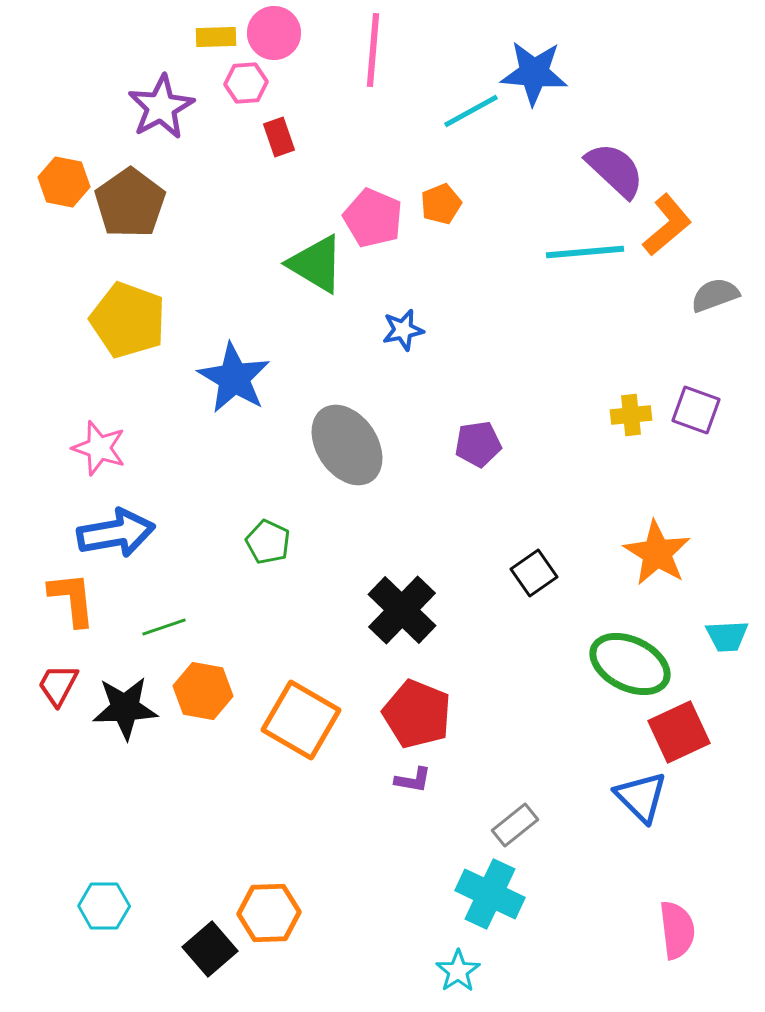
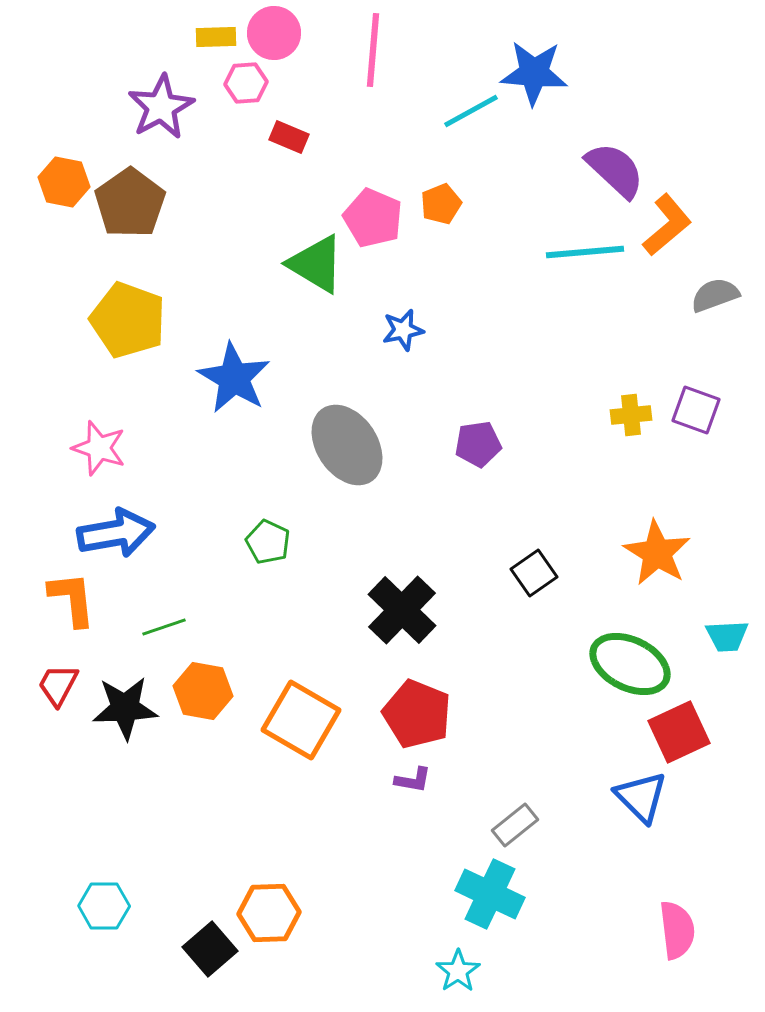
red rectangle at (279, 137): moved 10 px right; rotated 48 degrees counterclockwise
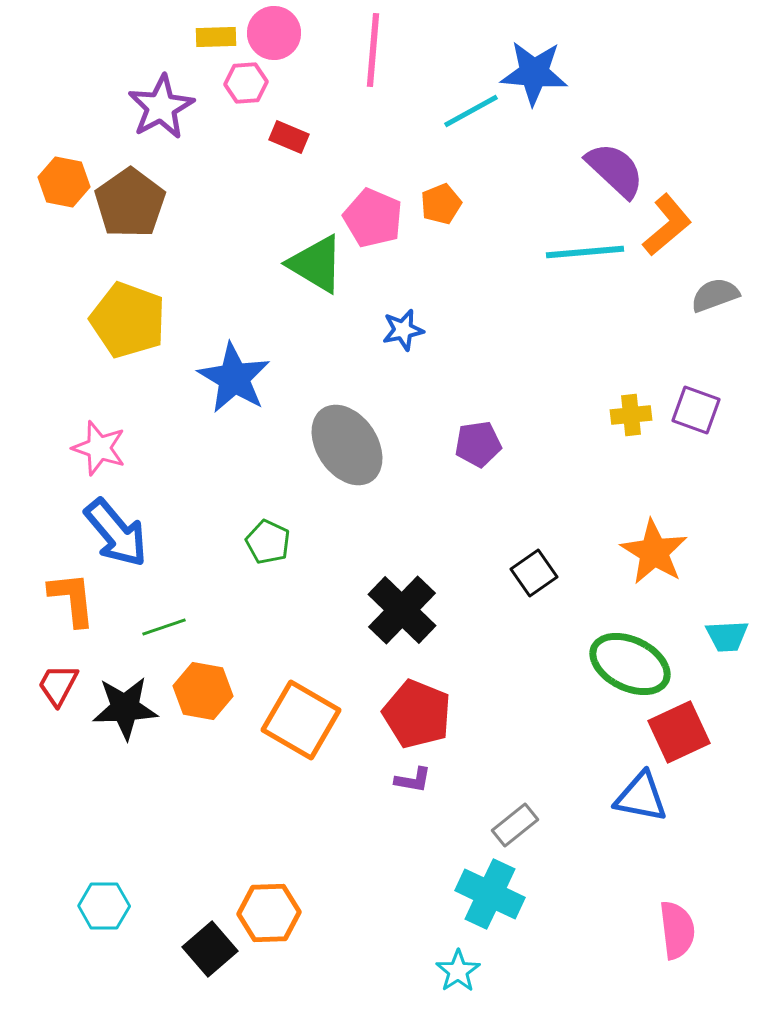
blue arrow at (116, 533): rotated 60 degrees clockwise
orange star at (657, 553): moved 3 px left, 1 px up
blue triangle at (641, 797): rotated 34 degrees counterclockwise
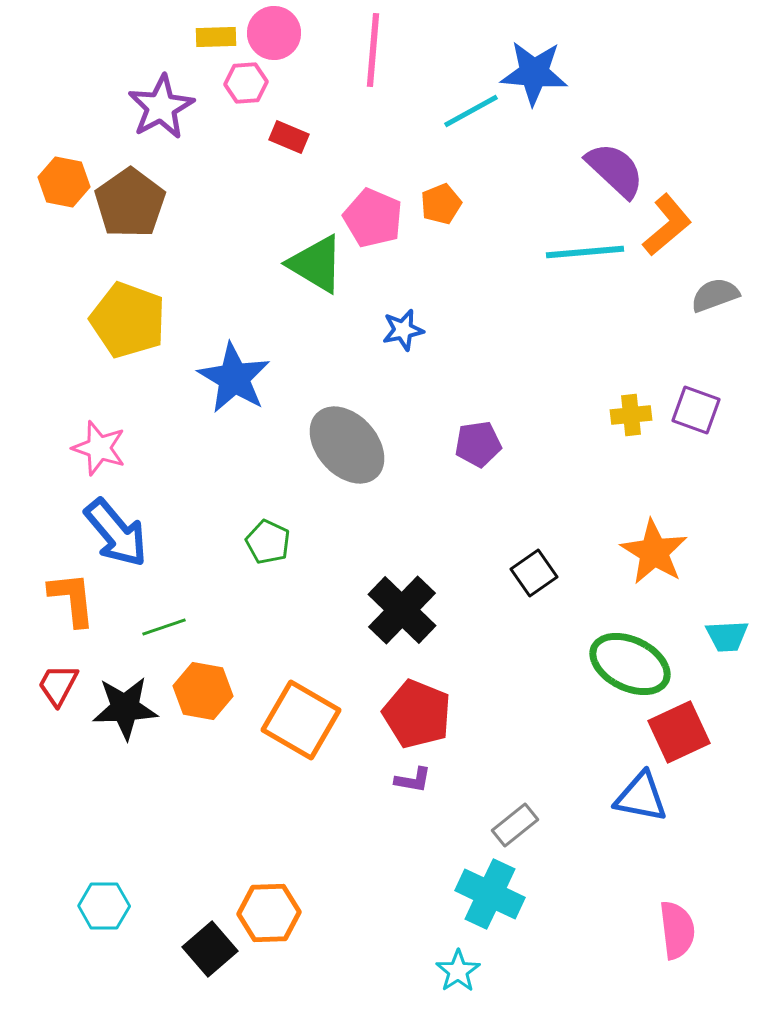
gray ellipse at (347, 445): rotated 8 degrees counterclockwise
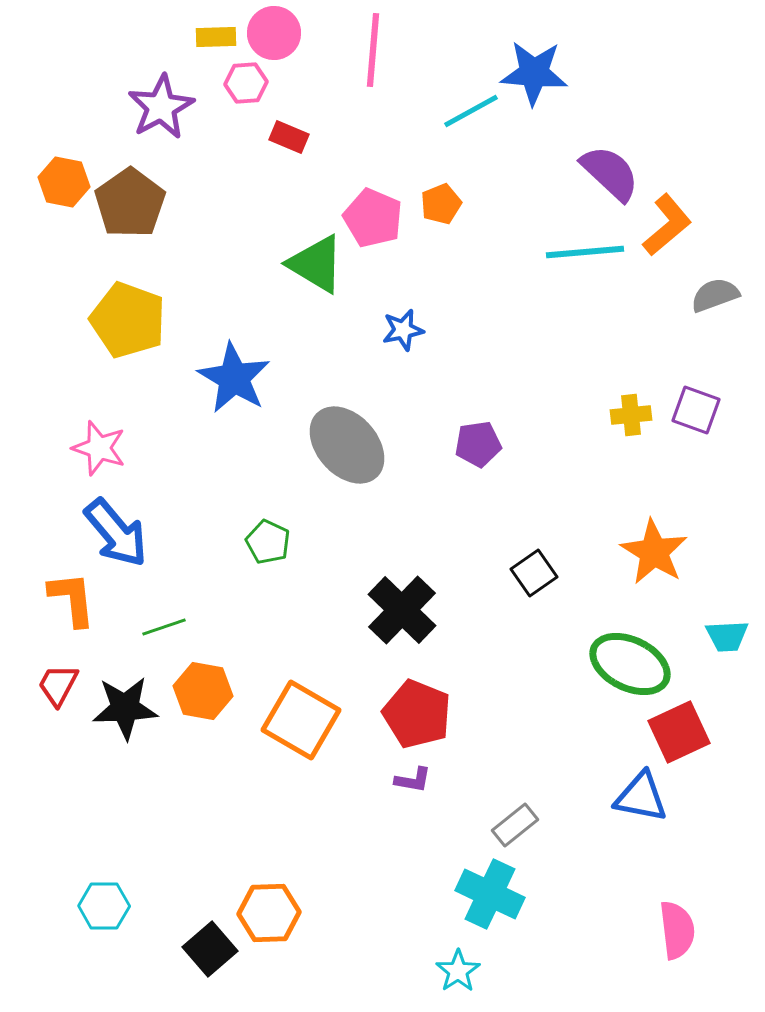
purple semicircle at (615, 170): moved 5 px left, 3 px down
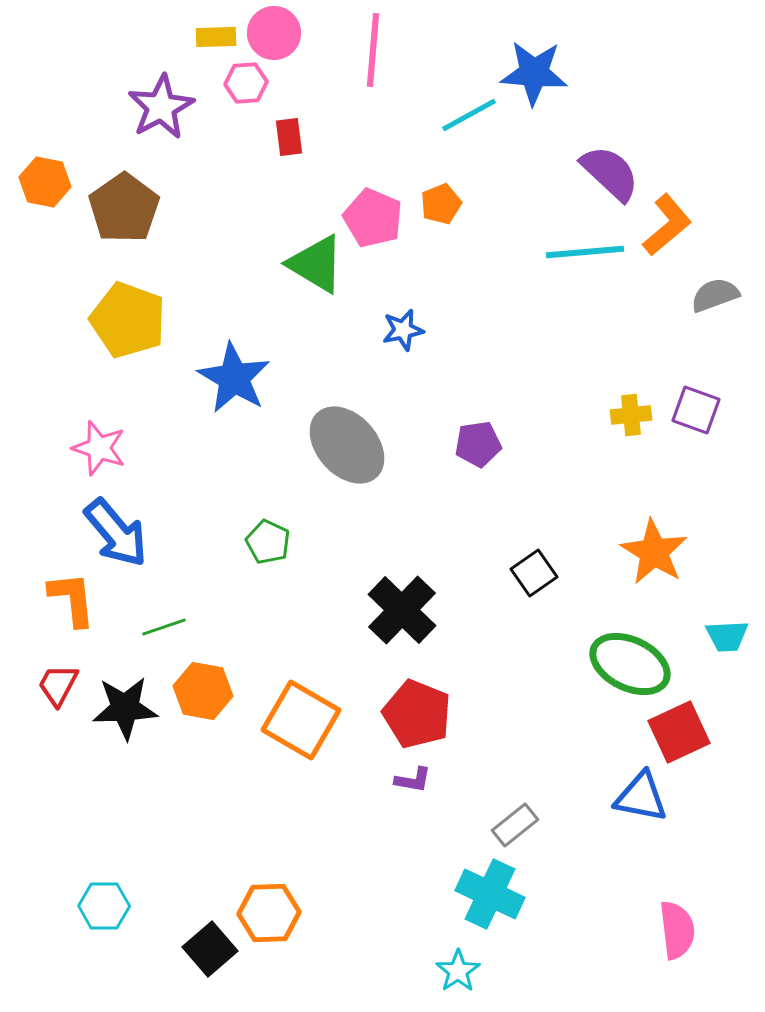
cyan line at (471, 111): moved 2 px left, 4 px down
red rectangle at (289, 137): rotated 60 degrees clockwise
orange hexagon at (64, 182): moved 19 px left
brown pentagon at (130, 203): moved 6 px left, 5 px down
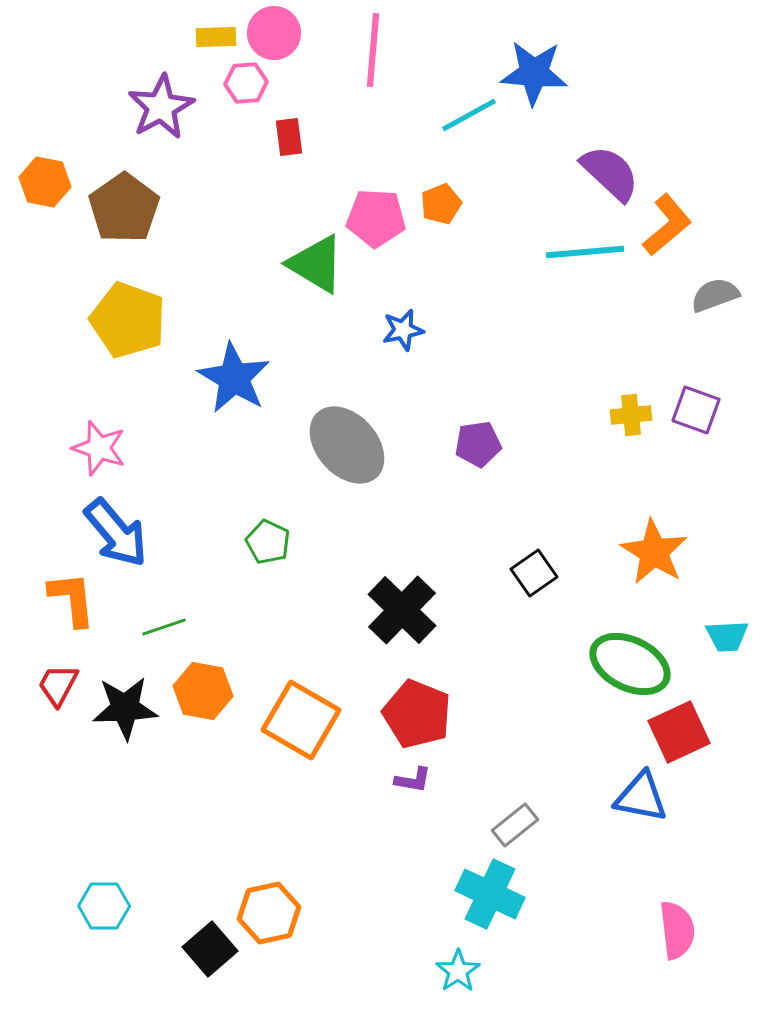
pink pentagon at (373, 218): moved 3 px right; rotated 20 degrees counterclockwise
orange hexagon at (269, 913): rotated 10 degrees counterclockwise
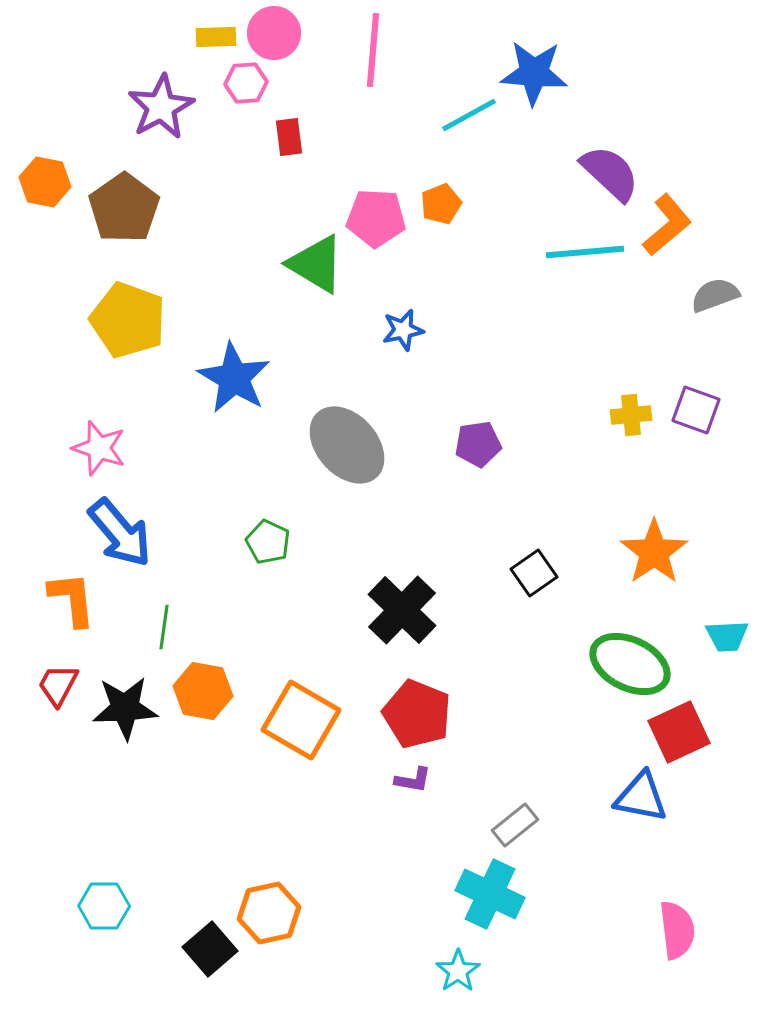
blue arrow at (116, 533): moved 4 px right
orange star at (654, 552): rotated 6 degrees clockwise
green line at (164, 627): rotated 63 degrees counterclockwise
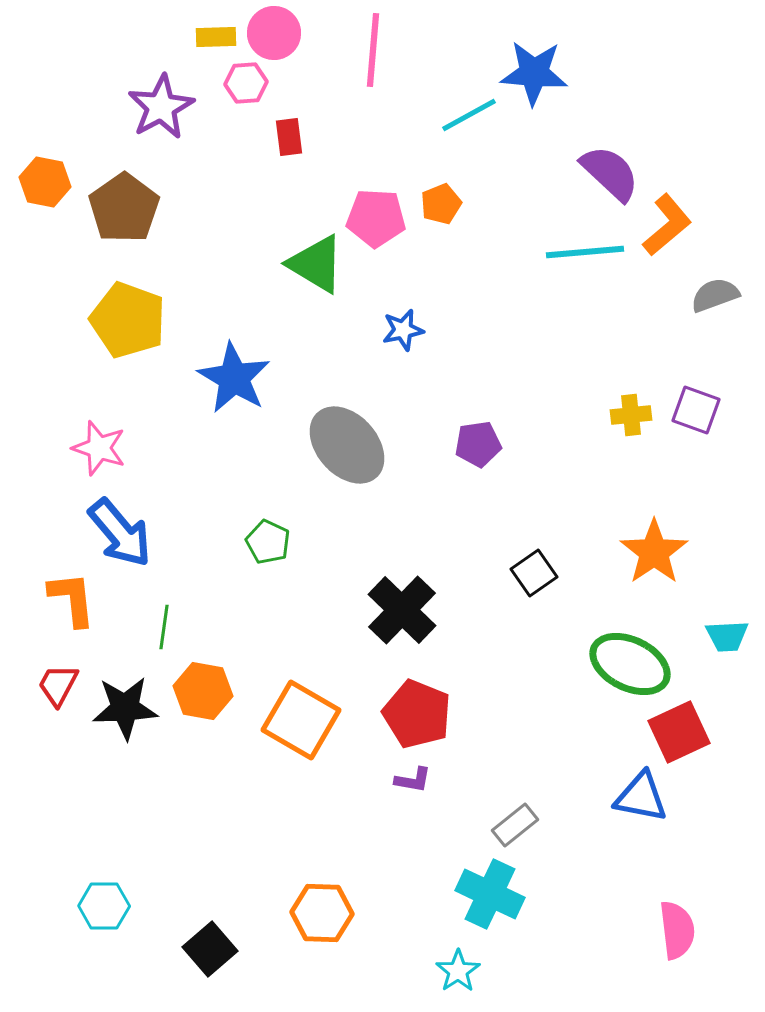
orange hexagon at (269, 913): moved 53 px right; rotated 14 degrees clockwise
